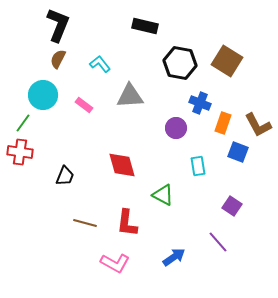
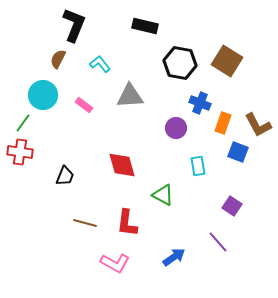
black L-shape: moved 16 px right
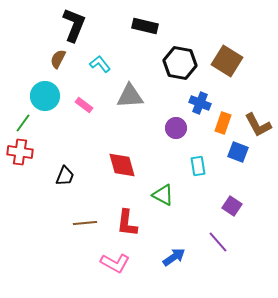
cyan circle: moved 2 px right, 1 px down
brown line: rotated 20 degrees counterclockwise
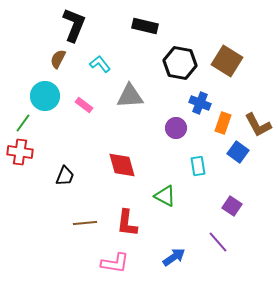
blue square: rotated 15 degrees clockwise
green triangle: moved 2 px right, 1 px down
pink L-shape: rotated 20 degrees counterclockwise
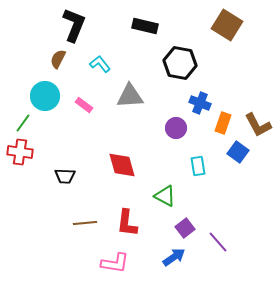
brown square: moved 36 px up
black trapezoid: rotated 70 degrees clockwise
purple square: moved 47 px left, 22 px down; rotated 18 degrees clockwise
